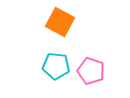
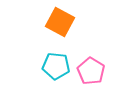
pink pentagon: rotated 12 degrees clockwise
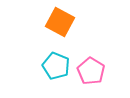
cyan pentagon: rotated 16 degrees clockwise
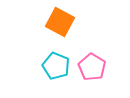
pink pentagon: moved 1 px right, 4 px up
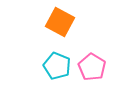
cyan pentagon: moved 1 px right
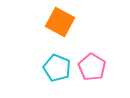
cyan pentagon: moved 2 px down
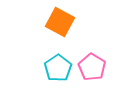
cyan pentagon: moved 1 px right; rotated 16 degrees clockwise
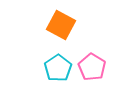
orange square: moved 1 px right, 3 px down
